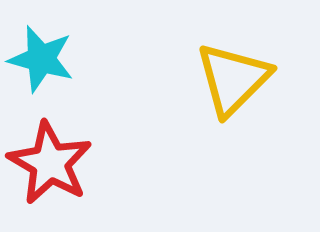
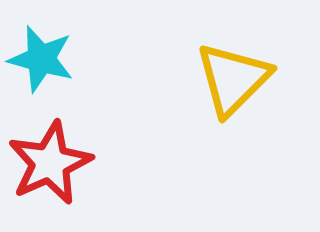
red star: rotated 18 degrees clockwise
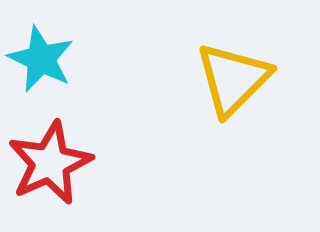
cyan star: rotated 10 degrees clockwise
